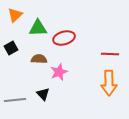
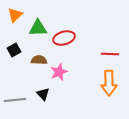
black square: moved 3 px right, 2 px down
brown semicircle: moved 1 px down
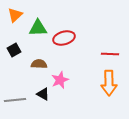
brown semicircle: moved 4 px down
pink star: moved 1 px right, 8 px down
black triangle: rotated 16 degrees counterclockwise
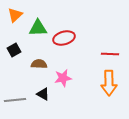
pink star: moved 3 px right, 2 px up; rotated 12 degrees clockwise
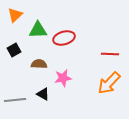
green triangle: moved 2 px down
orange arrow: rotated 45 degrees clockwise
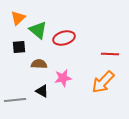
orange triangle: moved 3 px right, 3 px down
green triangle: rotated 42 degrees clockwise
black square: moved 5 px right, 3 px up; rotated 24 degrees clockwise
orange arrow: moved 6 px left, 1 px up
black triangle: moved 1 px left, 3 px up
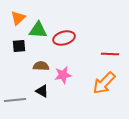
green triangle: rotated 36 degrees counterclockwise
black square: moved 1 px up
brown semicircle: moved 2 px right, 2 px down
pink star: moved 3 px up
orange arrow: moved 1 px right, 1 px down
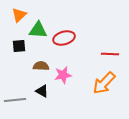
orange triangle: moved 1 px right, 3 px up
